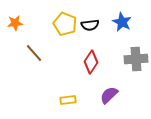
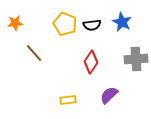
black semicircle: moved 2 px right
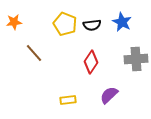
orange star: moved 1 px left, 1 px up
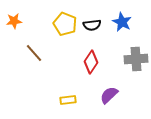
orange star: moved 1 px up
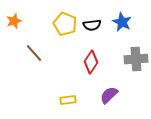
orange star: rotated 14 degrees counterclockwise
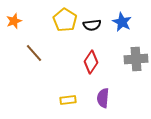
yellow pentagon: moved 4 px up; rotated 10 degrees clockwise
purple semicircle: moved 6 px left, 3 px down; rotated 42 degrees counterclockwise
